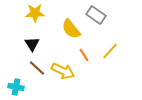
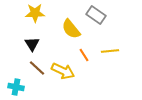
yellow line: rotated 42 degrees clockwise
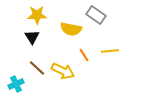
yellow star: moved 2 px right, 2 px down
yellow semicircle: rotated 40 degrees counterclockwise
black triangle: moved 7 px up
cyan cross: moved 3 px up; rotated 35 degrees counterclockwise
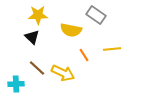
yellow star: moved 1 px right
yellow semicircle: moved 1 px down
black triangle: rotated 14 degrees counterclockwise
yellow line: moved 2 px right, 2 px up
yellow arrow: moved 2 px down
cyan cross: rotated 21 degrees clockwise
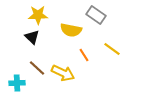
yellow line: rotated 42 degrees clockwise
cyan cross: moved 1 px right, 1 px up
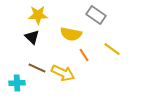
yellow semicircle: moved 4 px down
brown line: rotated 18 degrees counterclockwise
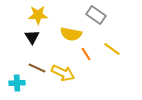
black triangle: rotated 14 degrees clockwise
orange line: moved 2 px right, 1 px up
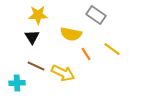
brown line: moved 1 px left, 2 px up
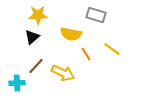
gray rectangle: rotated 18 degrees counterclockwise
black triangle: rotated 21 degrees clockwise
brown line: rotated 72 degrees counterclockwise
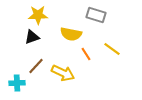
black triangle: rotated 21 degrees clockwise
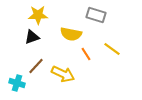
yellow arrow: moved 1 px down
cyan cross: rotated 21 degrees clockwise
